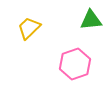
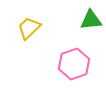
pink hexagon: moved 1 px left
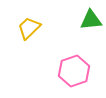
pink hexagon: moved 7 px down
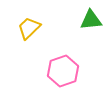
pink hexagon: moved 11 px left
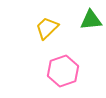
yellow trapezoid: moved 18 px right
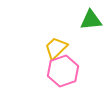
yellow trapezoid: moved 9 px right, 20 px down
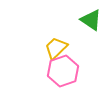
green triangle: rotated 40 degrees clockwise
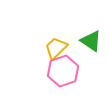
green triangle: moved 21 px down
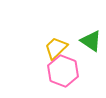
pink hexagon: rotated 20 degrees counterclockwise
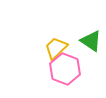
pink hexagon: moved 2 px right, 2 px up
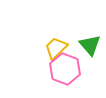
green triangle: moved 1 px left, 4 px down; rotated 15 degrees clockwise
